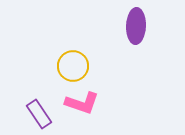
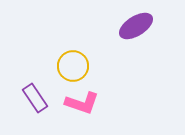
purple ellipse: rotated 56 degrees clockwise
purple rectangle: moved 4 px left, 16 px up
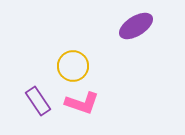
purple rectangle: moved 3 px right, 3 px down
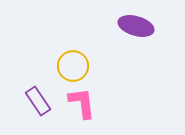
purple ellipse: rotated 48 degrees clockwise
pink L-shape: rotated 116 degrees counterclockwise
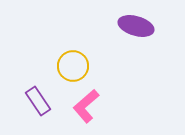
pink L-shape: moved 4 px right, 3 px down; rotated 124 degrees counterclockwise
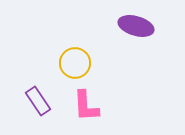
yellow circle: moved 2 px right, 3 px up
pink L-shape: rotated 52 degrees counterclockwise
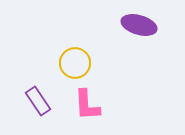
purple ellipse: moved 3 px right, 1 px up
pink L-shape: moved 1 px right, 1 px up
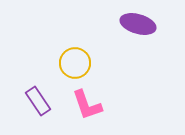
purple ellipse: moved 1 px left, 1 px up
pink L-shape: rotated 16 degrees counterclockwise
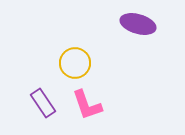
purple rectangle: moved 5 px right, 2 px down
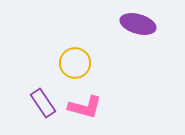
pink L-shape: moved 2 px left, 2 px down; rotated 56 degrees counterclockwise
